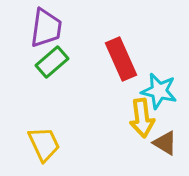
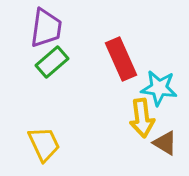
cyan star: moved 3 px up; rotated 6 degrees counterclockwise
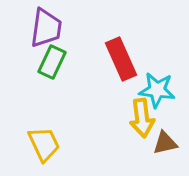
green rectangle: rotated 24 degrees counterclockwise
cyan star: moved 2 px left, 2 px down
brown triangle: rotated 44 degrees counterclockwise
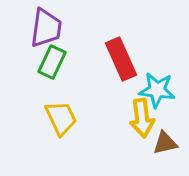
yellow trapezoid: moved 17 px right, 26 px up
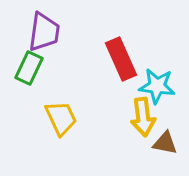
purple trapezoid: moved 2 px left, 4 px down
green rectangle: moved 23 px left, 6 px down
cyan star: moved 4 px up
yellow arrow: moved 1 px right, 1 px up
brown triangle: rotated 24 degrees clockwise
